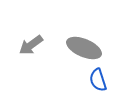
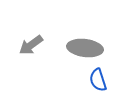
gray ellipse: moved 1 px right; rotated 16 degrees counterclockwise
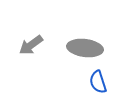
blue semicircle: moved 2 px down
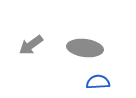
blue semicircle: rotated 105 degrees clockwise
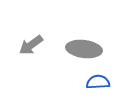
gray ellipse: moved 1 px left, 1 px down
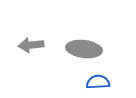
gray arrow: rotated 30 degrees clockwise
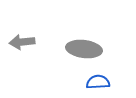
gray arrow: moved 9 px left, 3 px up
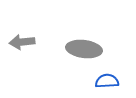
blue semicircle: moved 9 px right, 1 px up
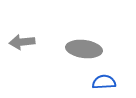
blue semicircle: moved 3 px left, 1 px down
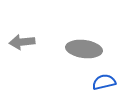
blue semicircle: rotated 10 degrees counterclockwise
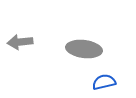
gray arrow: moved 2 px left
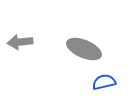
gray ellipse: rotated 16 degrees clockwise
